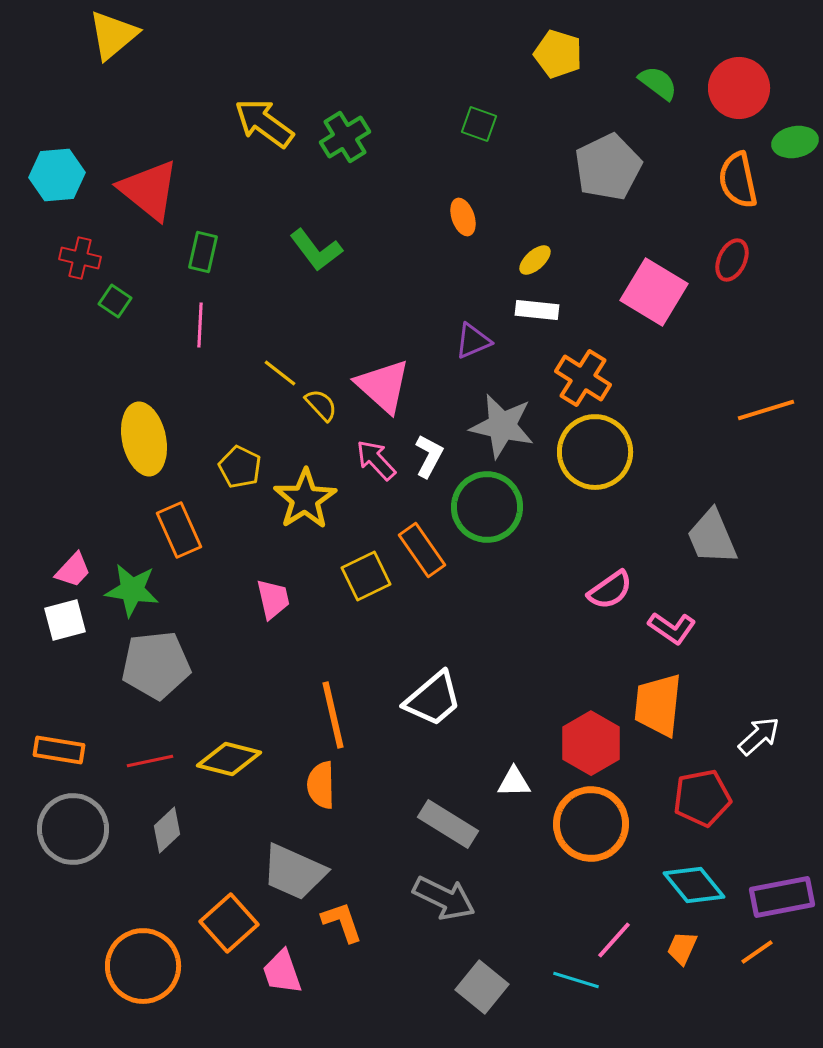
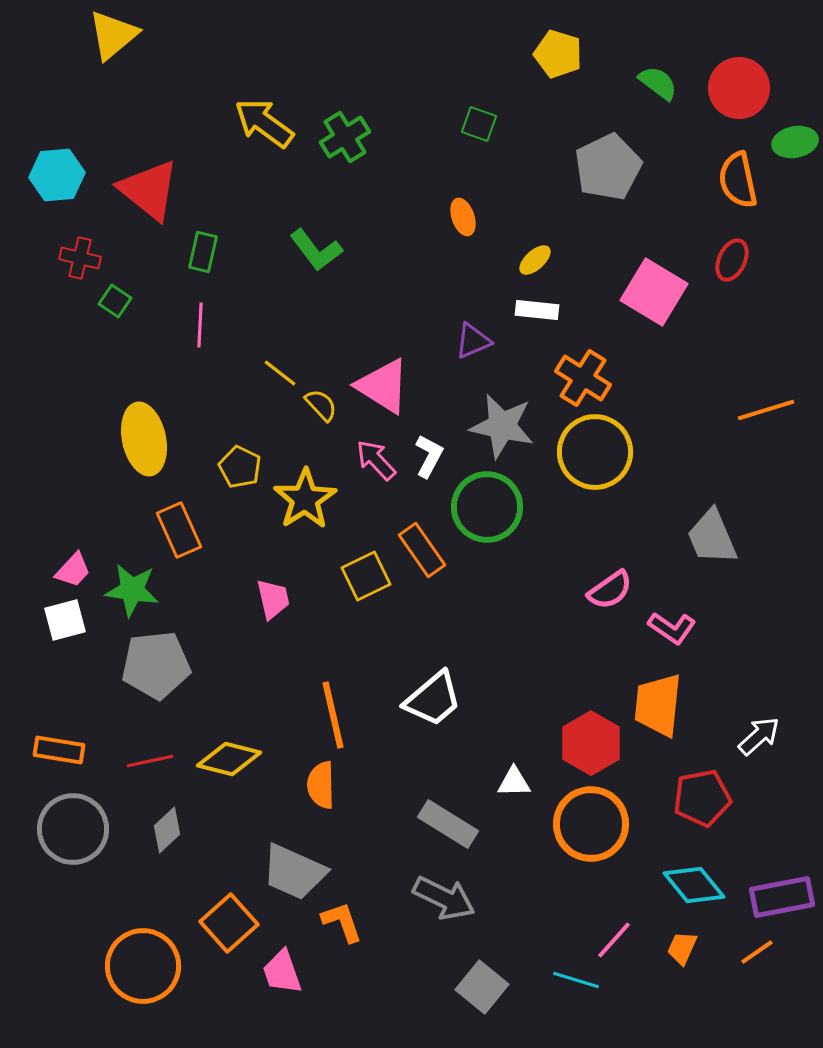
pink triangle at (383, 386): rotated 10 degrees counterclockwise
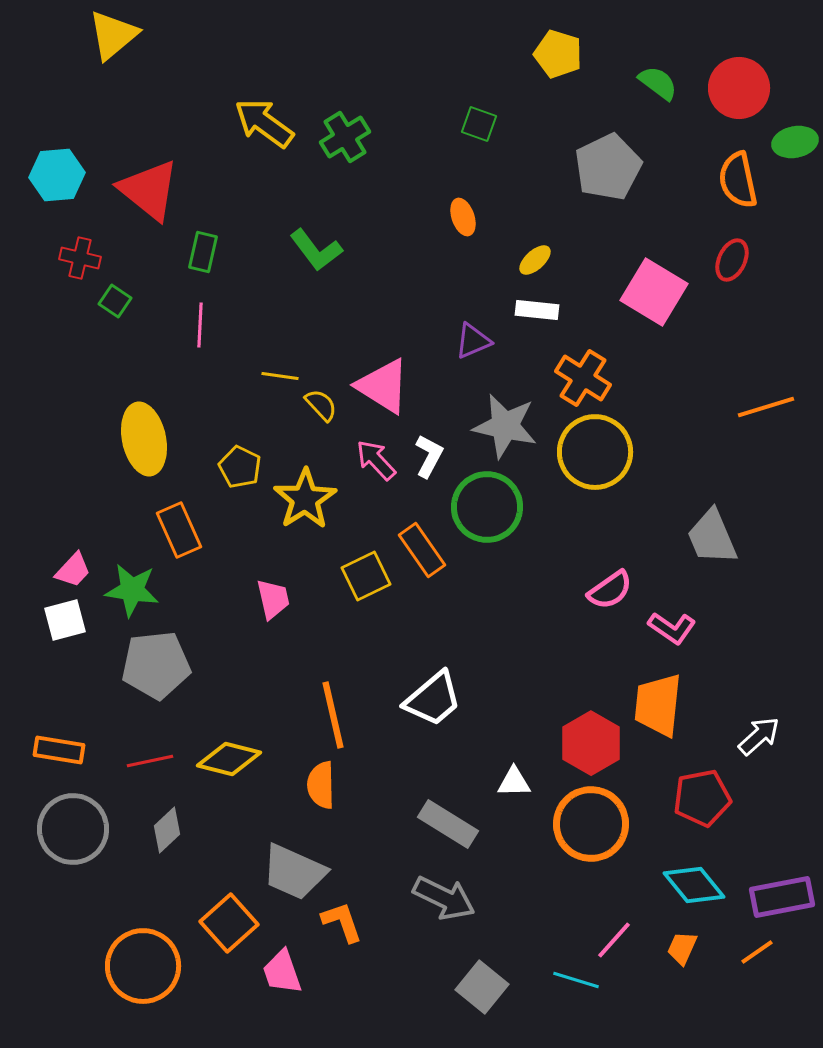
yellow line at (280, 373): moved 3 px down; rotated 30 degrees counterclockwise
orange line at (766, 410): moved 3 px up
gray star at (502, 426): moved 3 px right
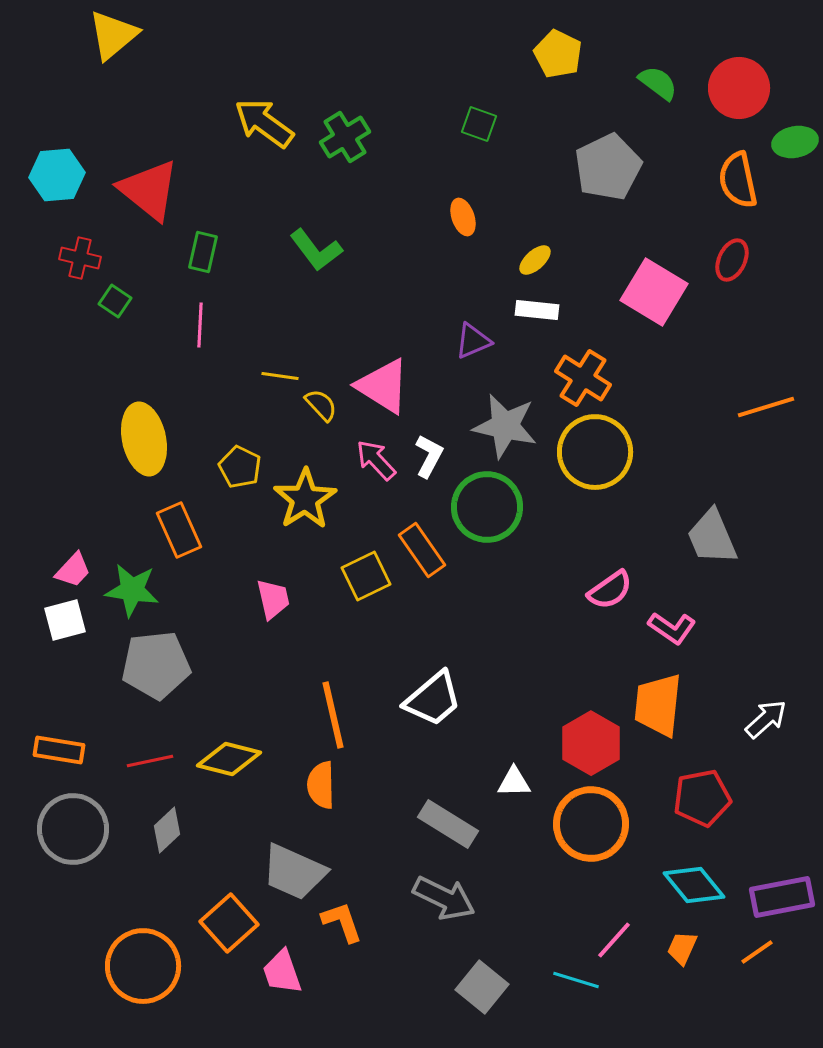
yellow pentagon at (558, 54): rotated 9 degrees clockwise
white arrow at (759, 736): moved 7 px right, 17 px up
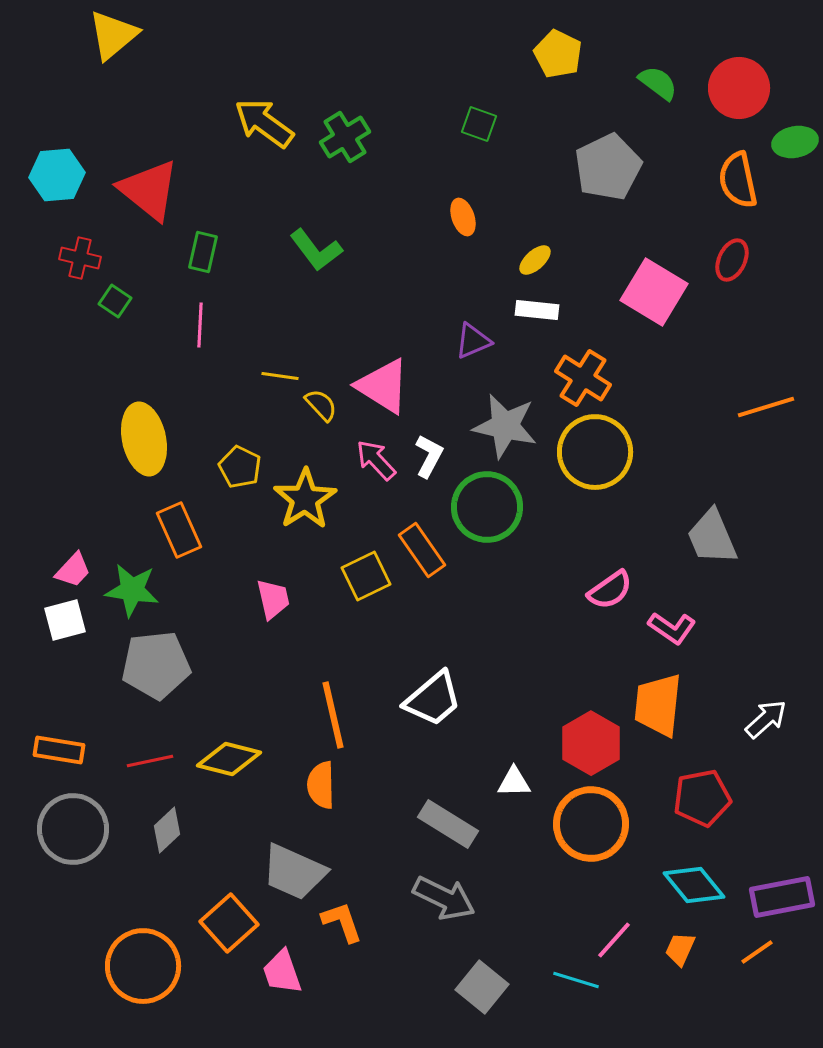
orange trapezoid at (682, 948): moved 2 px left, 1 px down
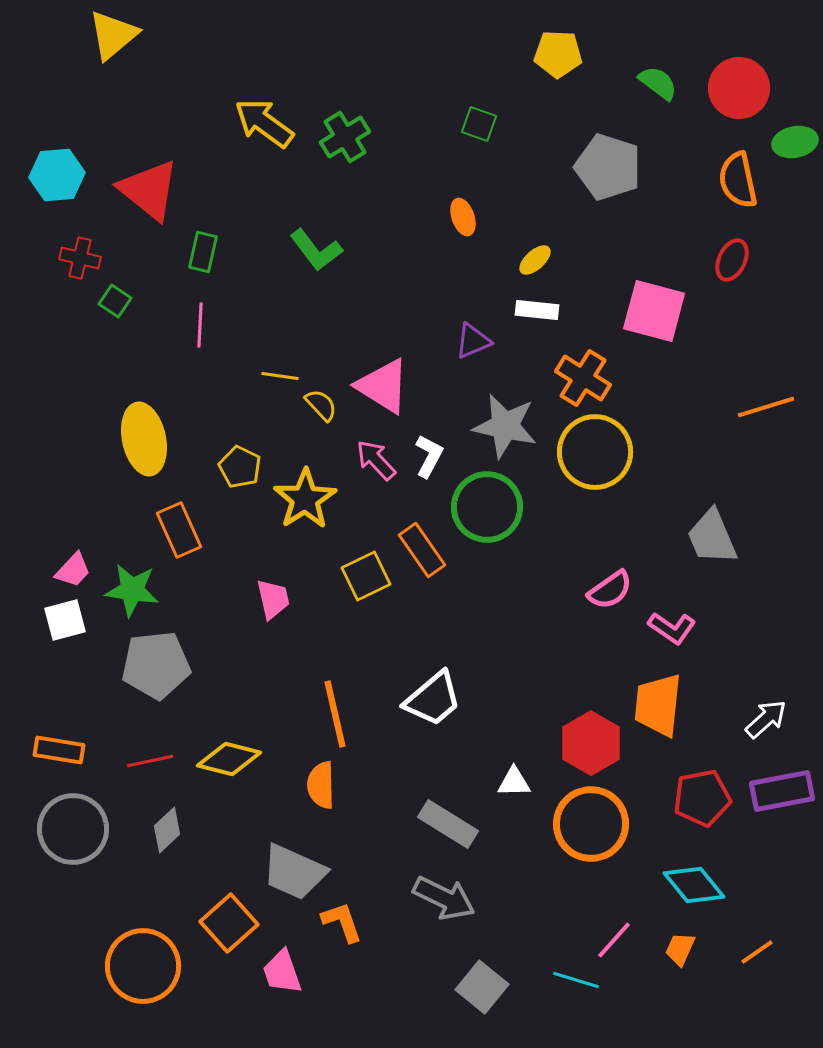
yellow pentagon at (558, 54): rotated 24 degrees counterclockwise
gray pentagon at (608, 167): rotated 28 degrees counterclockwise
pink square at (654, 292): moved 19 px down; rotated 16 degrees counterclockwise
orange line at (333, 715): moved 2 px right, 1 px up
purple rectangle at (782, 897): moved 106 px up
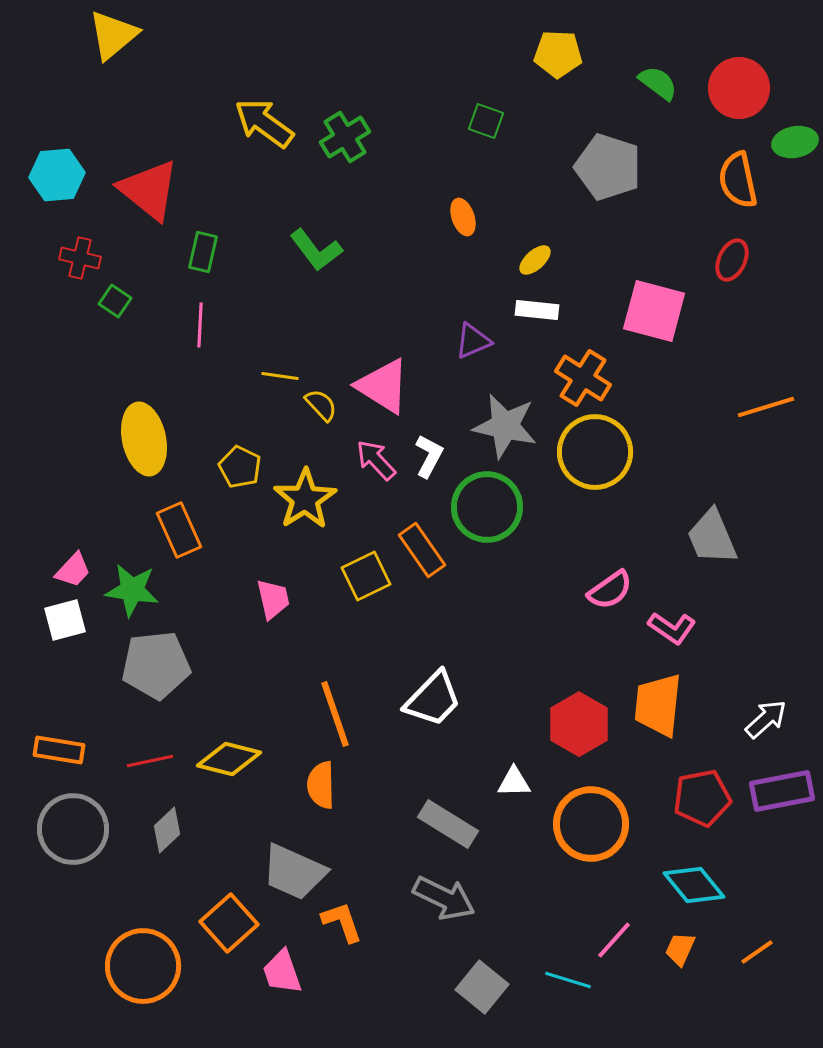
green square at (479, 124): moved 7 px right, 3 px up
white trapezoid at (433, 699): rotated 6 degrees counterclockwise
orange line at (335, 714): rotated 6 degrees counterclockwise
red hexagon at (591, 743): moved 12 px left, 19 px up
cyan line at (576, 980): moved 8 px left
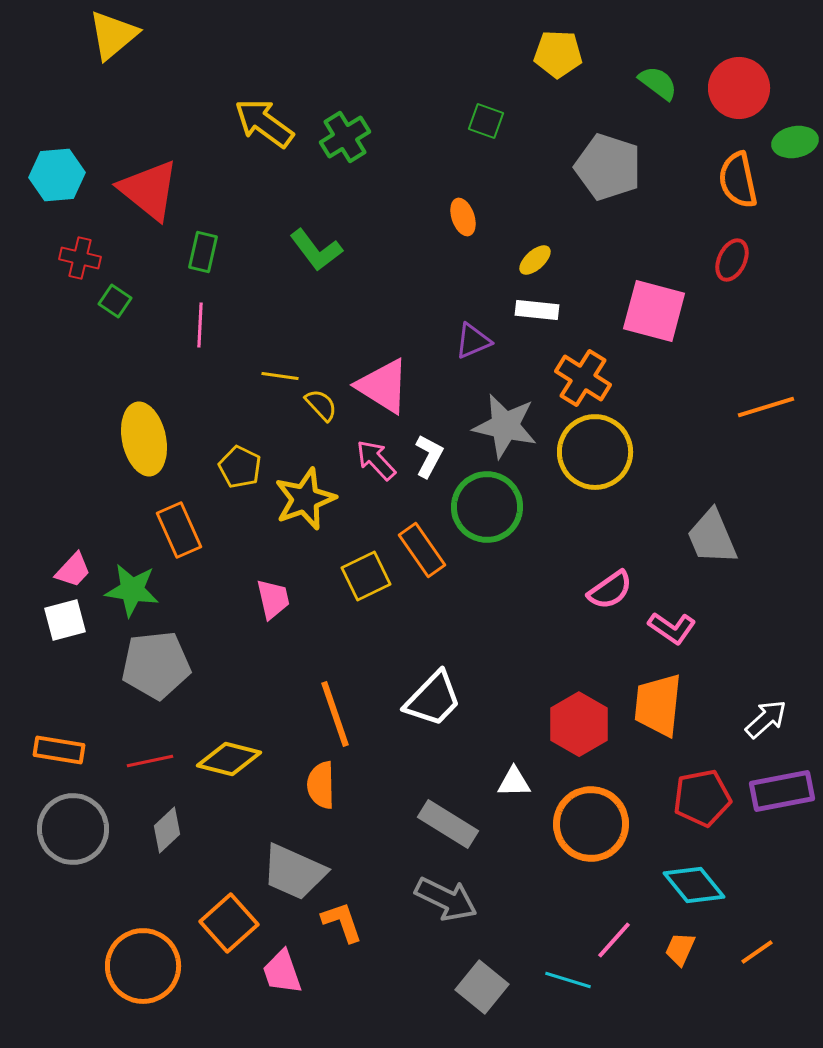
yellow star at (305, 499): rotated 12 degrees clockwise
gray arrow at (444, 898): moved 2 px right, 1 px down
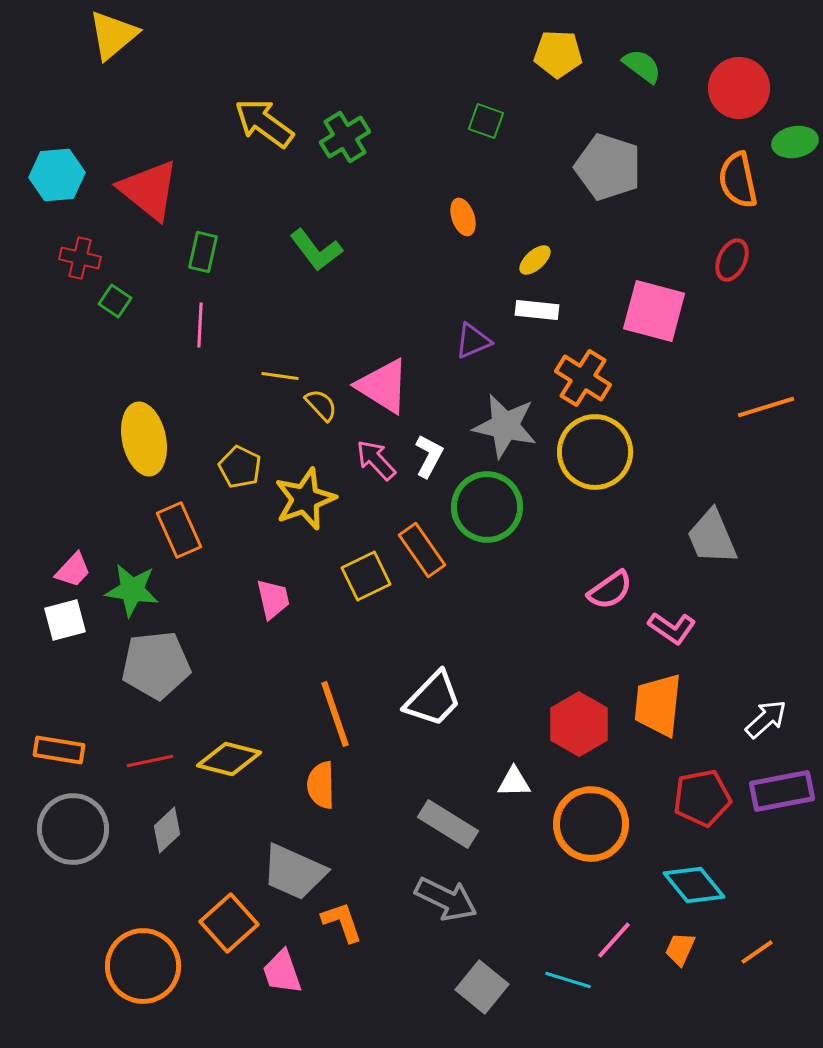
green semicircle at (658, 83): moved 16 px left, 17 px up
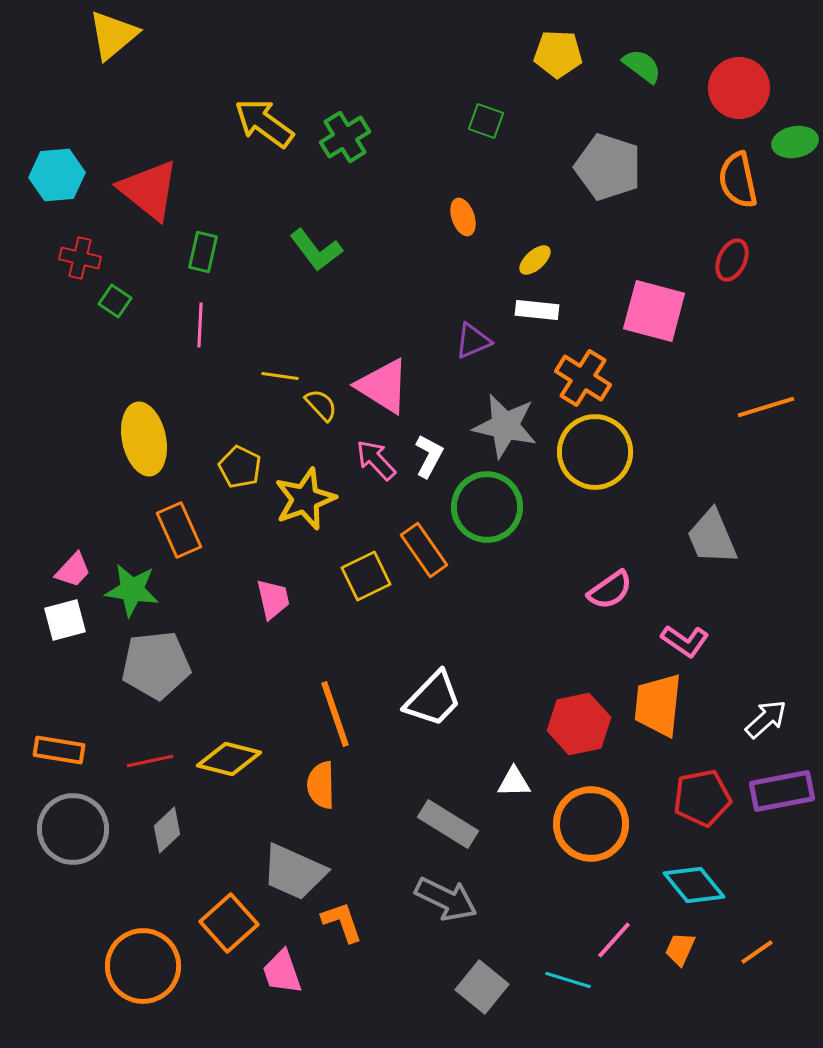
orange rectangle at (422, 550): moved 2 px right
pink L-shape at (672, 628): moved 13 px right, 13 px down
red hexagon at (579, 724): rotated 18 degrees clockwise
